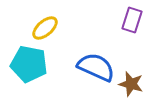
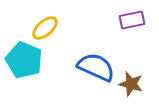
purple rectangle: rotated 60 degrees clockwise
cyan pentagon: moved 5 px left, 4 px up; rotated 12 degrees clockwise
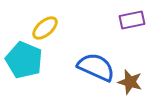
brown star: moved 1 px left, 2 px up
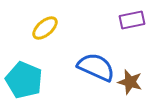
cyan pentagon: moved 20 px down
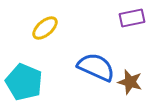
purple rectangle: moved 2 px up
cyan pentagon: moved 2 px down
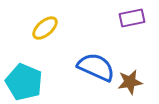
brown star: rotated 25 degrees counterclockwise
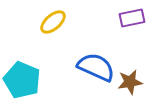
yellow ellipse: moved 8 px right, 6 px up
cyan pentagon: moved 2 px left, 2 px up
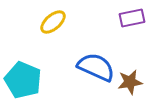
cyan pentagon: moved 1 px right
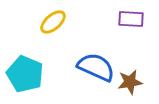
purple rectangle: moved 1 px left, 1 px down; rotated 15 degrees clockwise
cyan pentagon: moved 2 px right, 6 px up
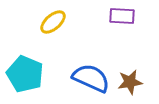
purple rectangle: moved 9 px left, 3 px up
blue semicircle: moved 5 px left, 11 px down
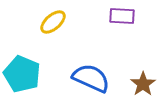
cyan pentagon: moved 3 px left
brown star: moved 13 px right, 2 px down; rotated 25 degrees counterclockwise
